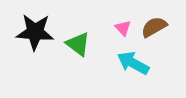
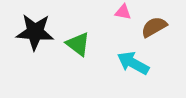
pink triangle: moved 16 px up; rotated 36 degrees counterclockwise
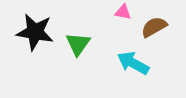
black star: rotated 6 degrees clockwise
green triangle: rotated 28 degrees clockwise
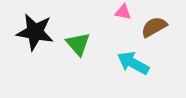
green triangle: rotated 16 degrees counterclockwise
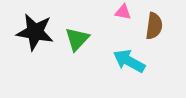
brown semicircle: moved 1 px up; rotated 128 degrees clockwise
green triangle: moved 1 px left, 5 px up; rotated 24 degrees clockwise
cyan arrow: moved 4 px left, 2 px up
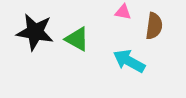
green triangle: rotated 44 degrees counterclockwise
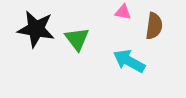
black star: moved 1 px right, 3 px up
green triangle: rotated 24 degrees clockwise
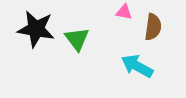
pink triangle: moved 1 px right
brown semicircle: moved 1 px left, 1 px down
cyan arrow: moved 8 px right, 5 px down
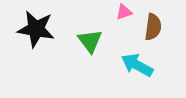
pink triangle: rotated 30 degrees counterclockwise
green triangle: moved 13 px right, 2 px down
cyan arrow: moved 1 px up
